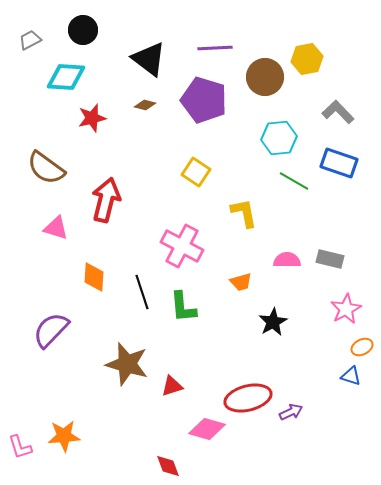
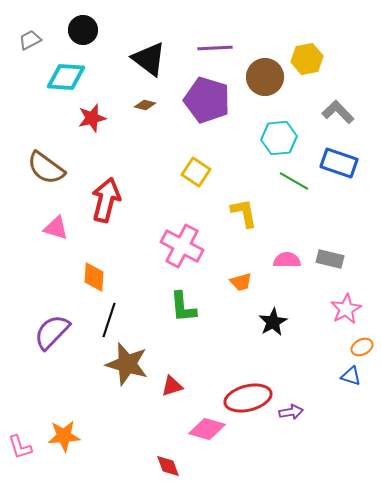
purple pentagon: moved 3 px right
black line: moved 33 px left, 28 px down; rotated 36 degrees clockwise
purple semicircle: moved 1 px right, 2 px down
purple arrow: rotated 15 degrees clockwise
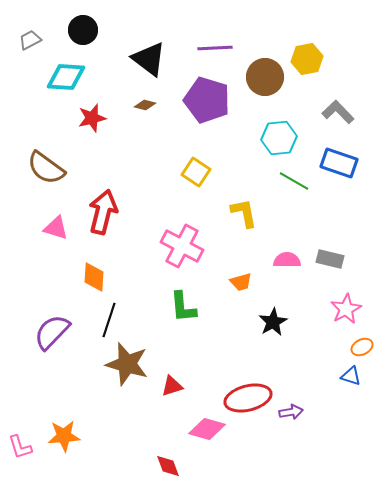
red arrow: moved 3 px left, 12 px down
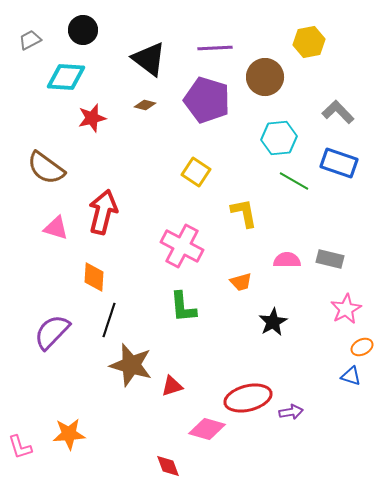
yellow hexagon: moved 2 px right, 17 px up
brown star: moved 4 px right, 1 px down
orange star: moved 5 px right, 2 px up
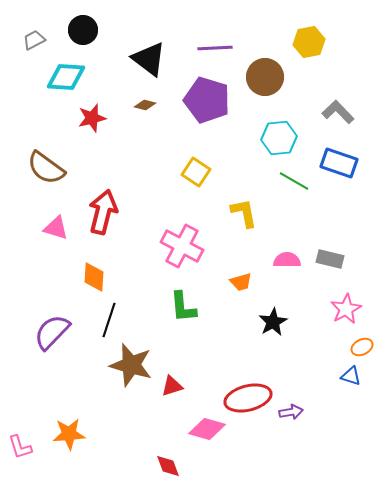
gray trapezoid: moved 4 px right
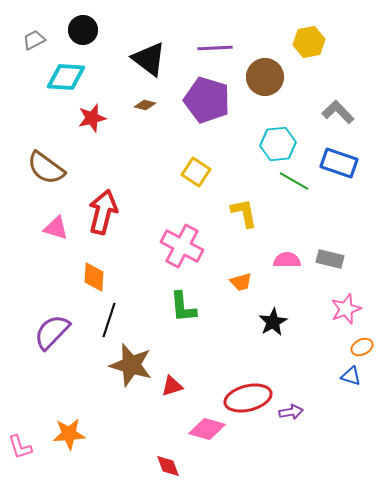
cyan hexagon: moved 1 px left, 6 px down
pink star: rotated 8 degrees clockwise
